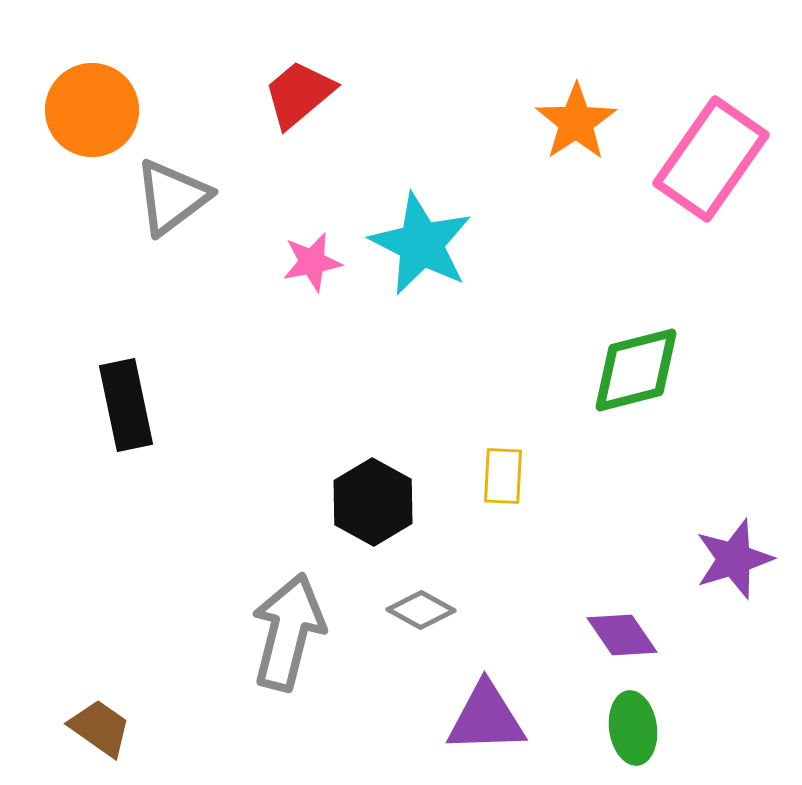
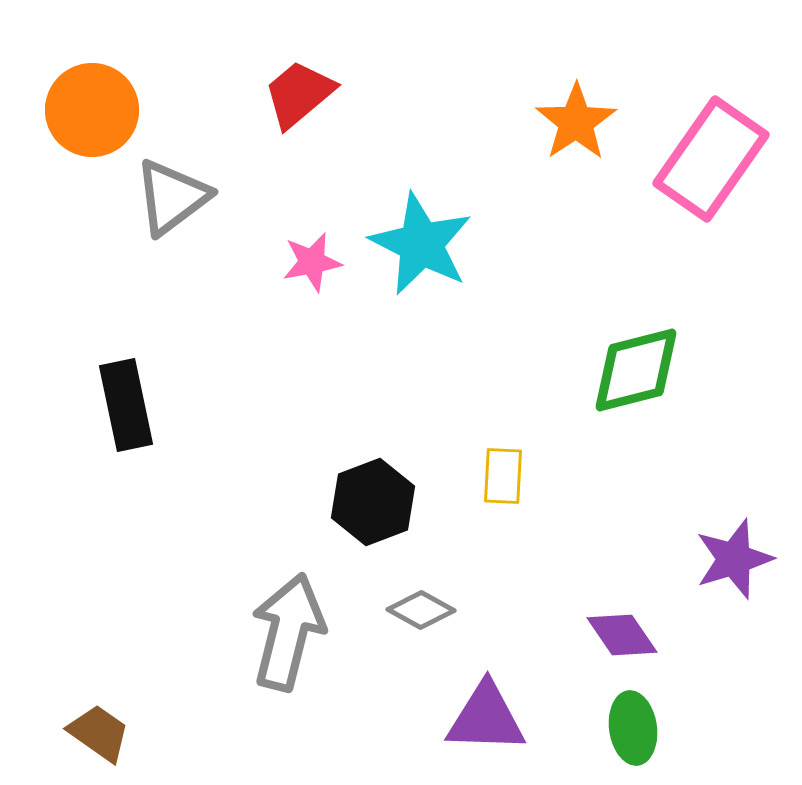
black hexagon: rotated 10 degrees clockwise
purple triangle: rotated 4 degrees clockwise
brown trapezoid: moved 1 px left, 5 px down
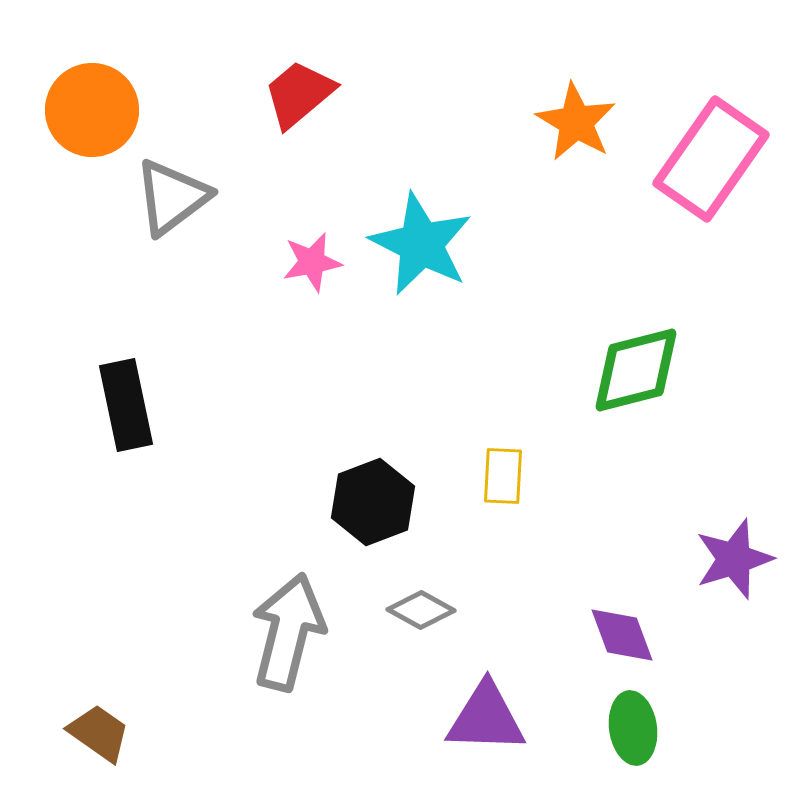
orange star: rotated 8 degrees counterclockwise
purple diamond: rotated 14 degrees clockwise
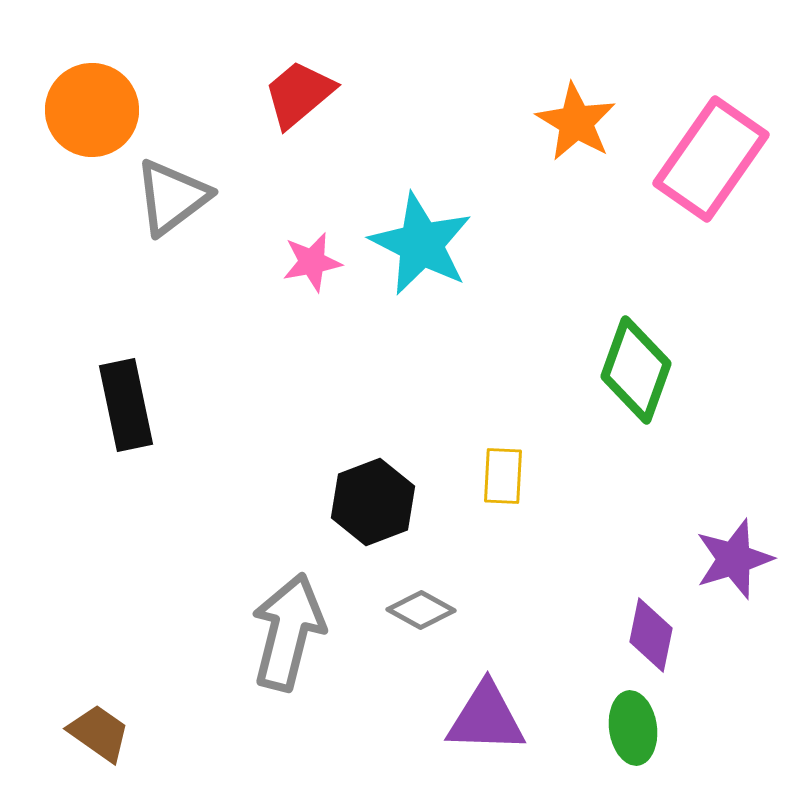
green diamond: rotated 56 degrees counterclockwise
purple diamond: moved 29 px right; rotated 32 degrees clockwise
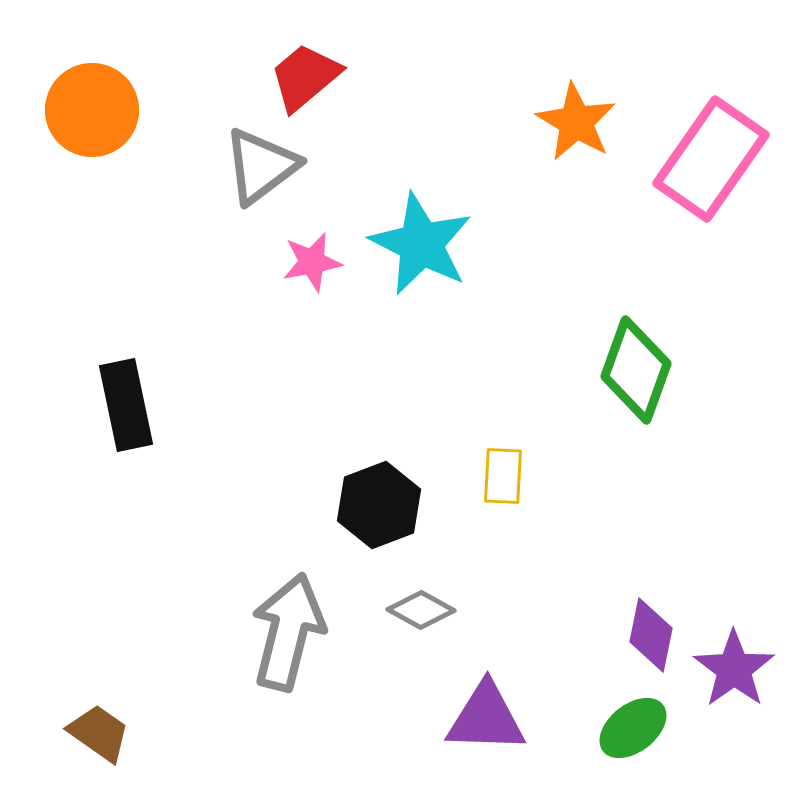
red trapezoid: moved 6 px right, 17 px up
gray triangle: moved 89 px right, 31 px up
black hexagon: moved 6 px right, 3 px down
purple star: moved 110 px down; rotated 18 degrees counterclockwise
green ellipse: rotated 60 degrees clockwise
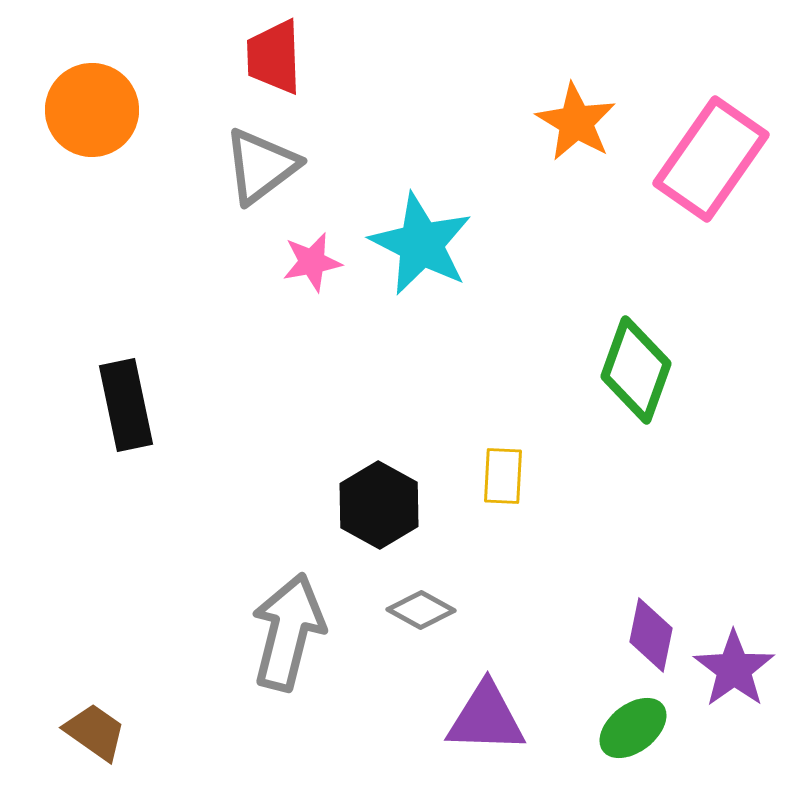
red trapezoid: moved 31 px left, 20 px up; rotated 52 degrees counterclockwise
black hexagon: rotated 10 degrees counterclockwise
brown trapezoid: moved 4 px left, 1 px up
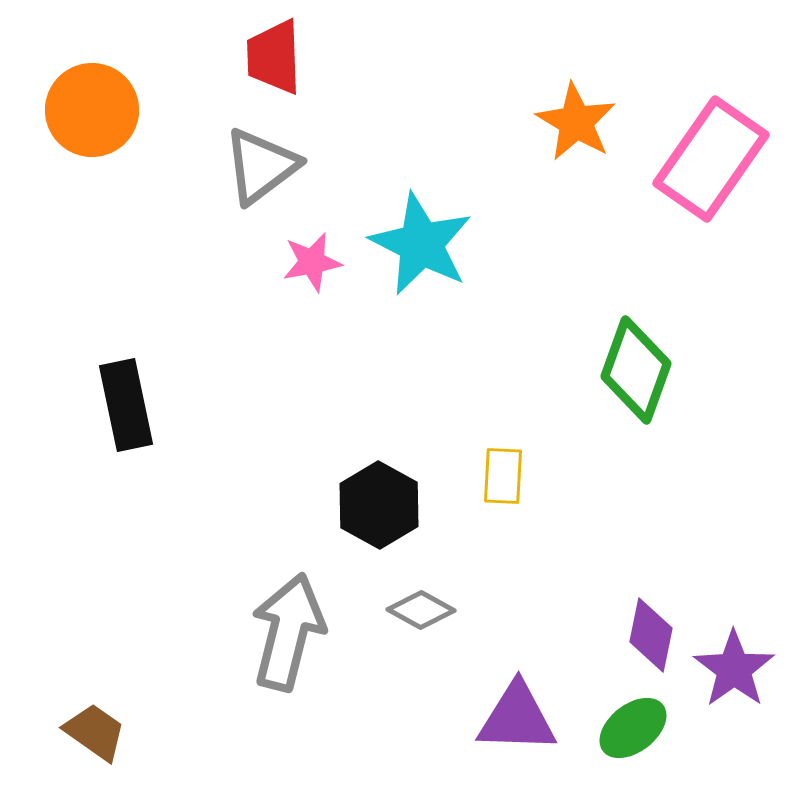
purple triangle: moved 31 px right
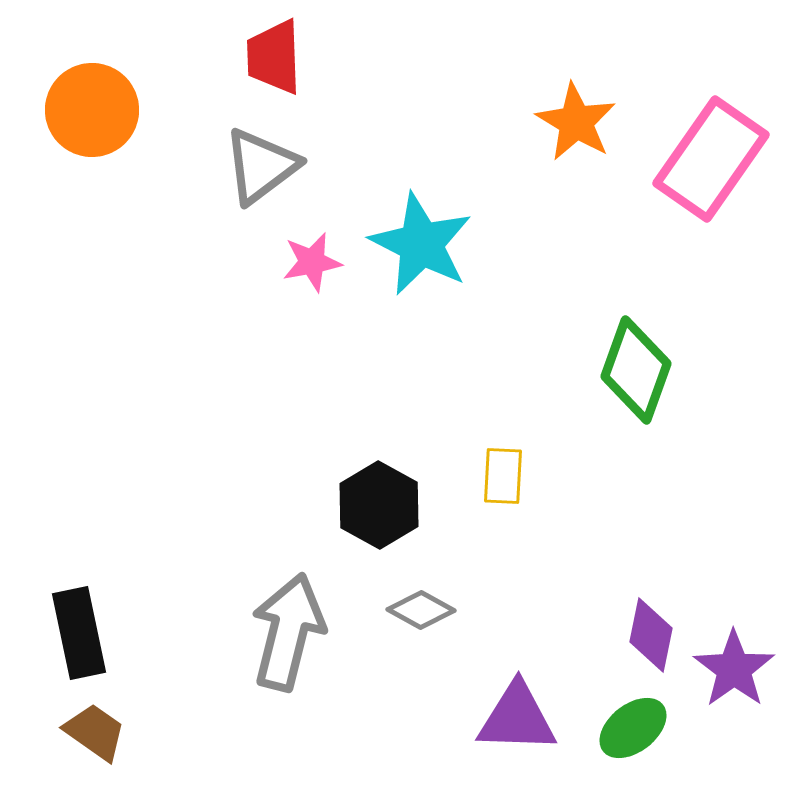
black rectangle: moved 47 px left, 228 px down
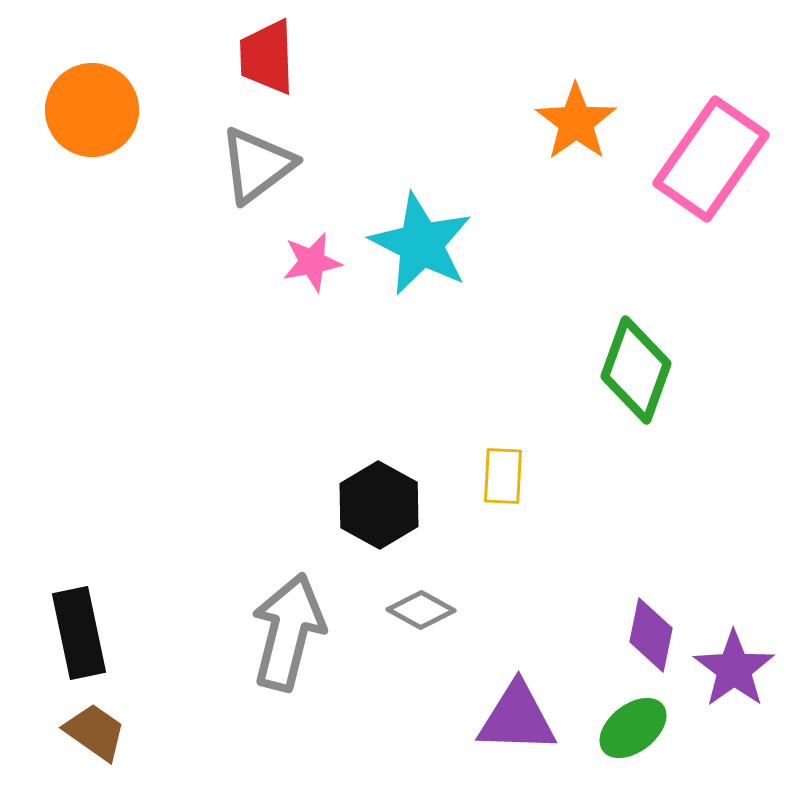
red trapezoid: moved 7 px left
orange star: rotated 6 degrees clockwise
gray triangle: moved 4 px left, 1 px up
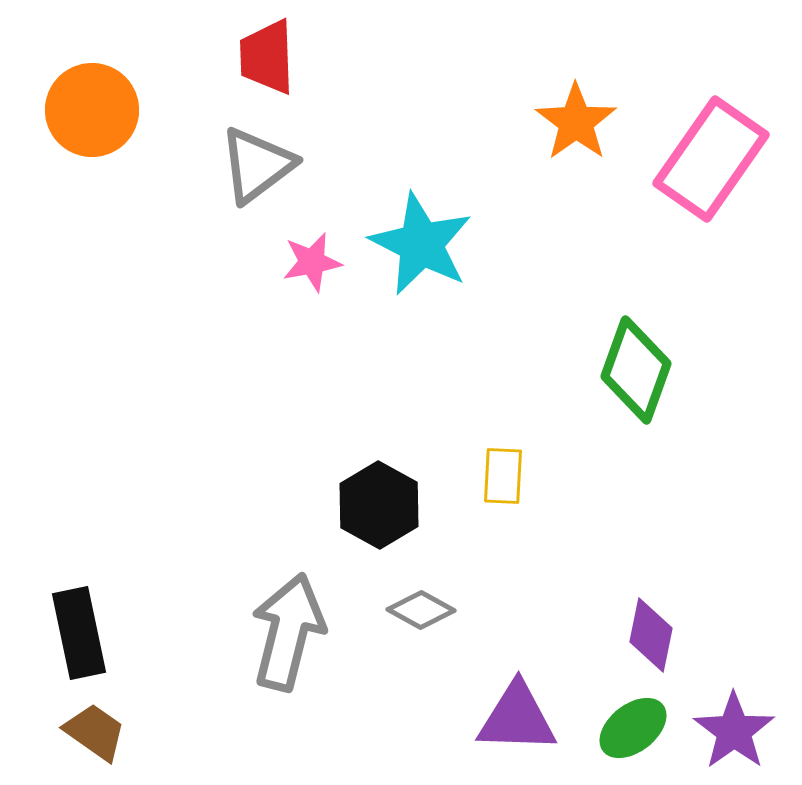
purple star: moved 62 px down
